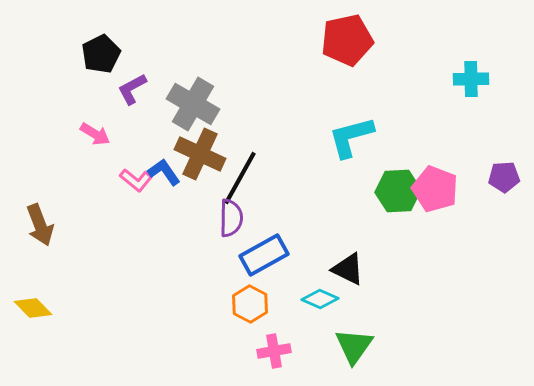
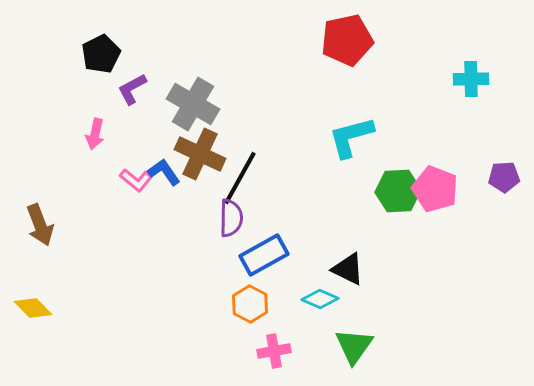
pink arrow: rotated 72 degrees clockwise
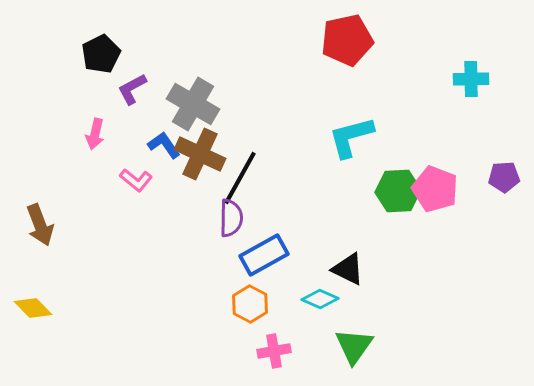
blue L-shape: moved 27 px up
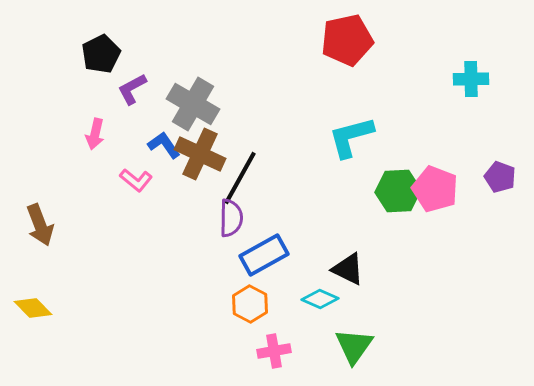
purple pentagon: moved 4 px left; rotated 24 degrees clockwise
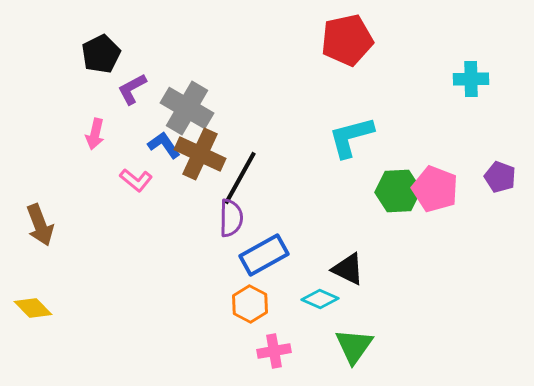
gray cross: moved 6 px left, 4 px down
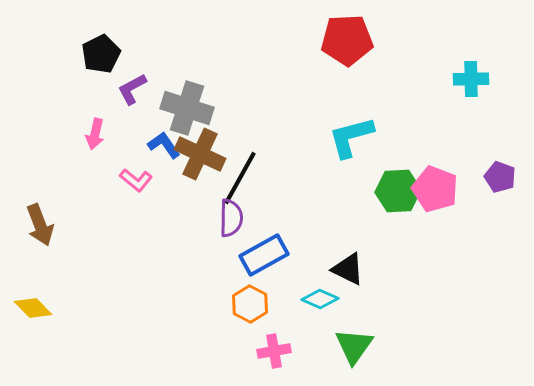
red pentagon: rotated 9 degrees clockwise
gray cross: rotated 12 degrees counterclockwise
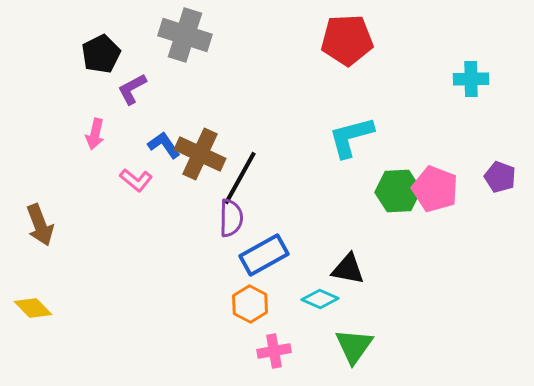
gray cross: moved 2 px left, 73 px up
black triangle: rotated 15 degrees counterclockwise
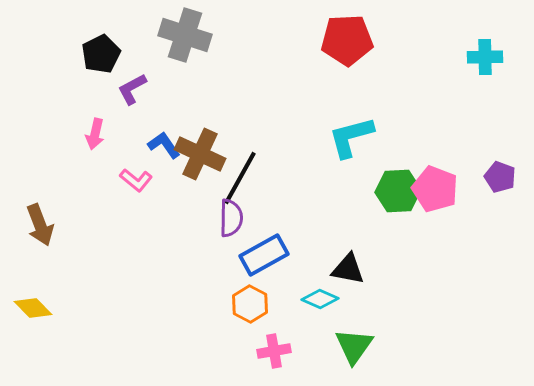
cyan cross: moved 14 px right, 22 px up
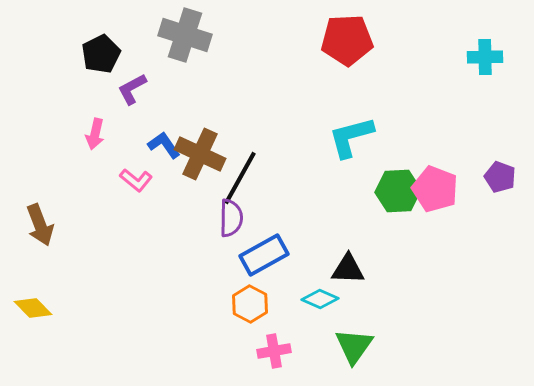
black triangle: rotated 9 degrees counterclockwise
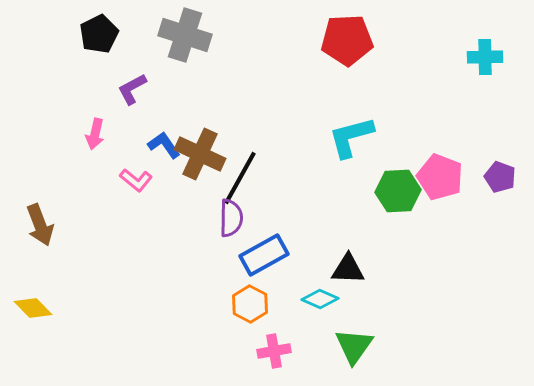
black pentagon: moved 2 px left, 20 px up
pink pentagon: moved 5 px right, 12 px up
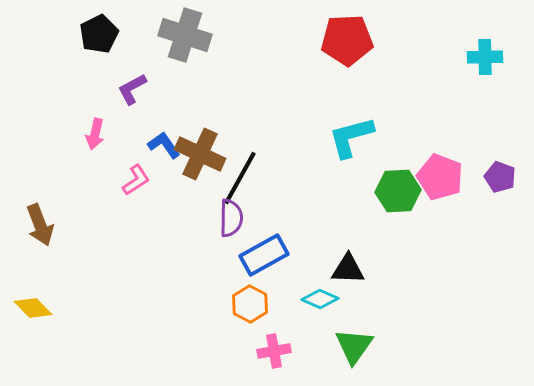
pink L-shape: rotated 72 degrees counterclockwise
